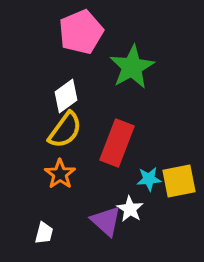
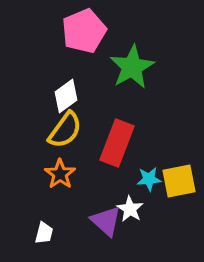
pink pentagon: moved 3 px right, 1 px up
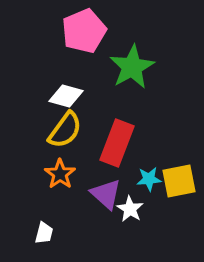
white diamond: rotated 52 degrees clockwise
purple triangle: moved 27 px up
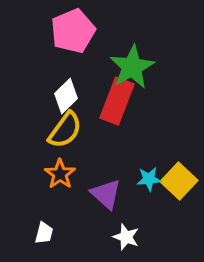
pink pentagon: moved 11 px left
white diamond: rotated 60 degrees counterclockwise
red rectangle: moved 42 px up
yellow square: rotated 36 degrees counterclockwise
white star: moved 4 px left, 28 px down; rotated 12 degrees counterclockwise
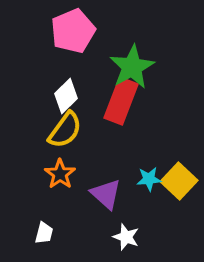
red rectangle: moved 4 px right
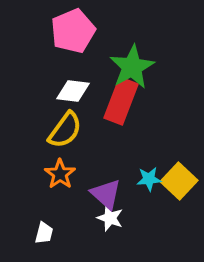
white diamond: moved 7 px right, 5 px up; rotated 52 degrees clockwise
white star: moved 16 px left, 19 px up
